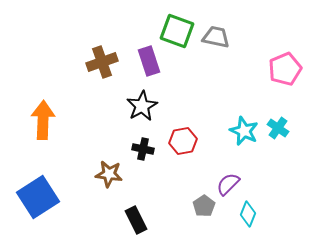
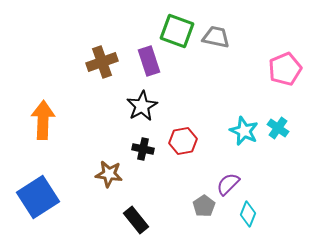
black rectangle: rotated 12 degrees counterclockwise
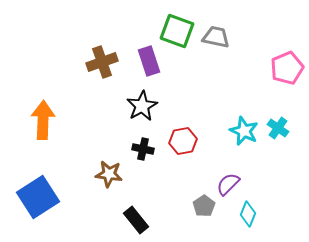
pink pentagon: moved 2 px right, 1 px up
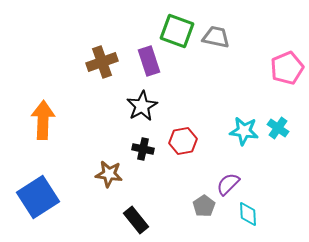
cyan star: rotated 16 degrees counterclockwise
cyan diamond: rotated 25 degrees counterclockwise
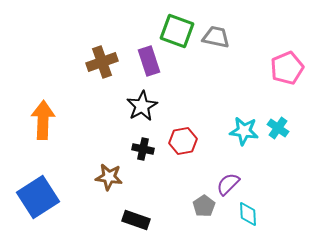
brown star: moved 3 px down
black rectangle: rotated 32 degrees counterclockwise
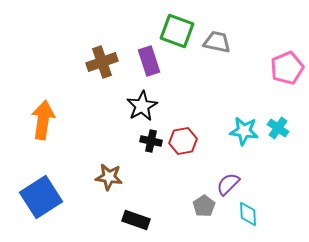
gray trapezoid: moved 1 px right, 5 px down
orange arrow: rotated 6 degrees clockwise
black cross: moved 8 px right, 8 px up
blue square: moved 3 px right
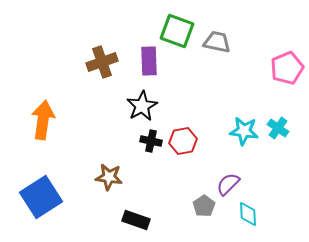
purple rectangle: rotated 16 degrees clockwise
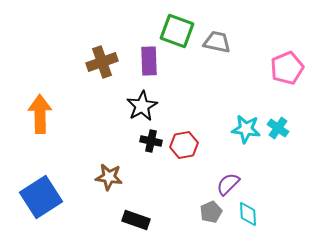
orange arrow: moved 3 px left, 6 px up; rotated 9 degrees counterclockwise
cyan star: moved 2 px right, 2 px up
red hexagon: moved 1 px right, 4 px down
gray pentagon: moved 7 px right, 6 px down; rotated 10 degrees clockwise
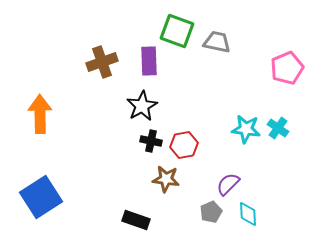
brown star: moved 57 px right, 2 px down
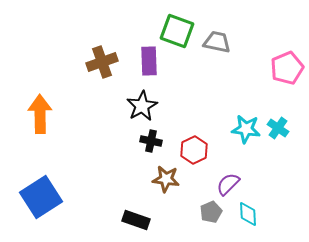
red hexagon: moved 10 px right, 5 px down; rotated 16 degrees counterclockwise
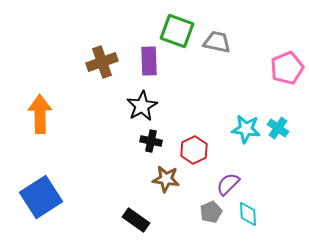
black rectangle: rotated 16 degrees clockwise
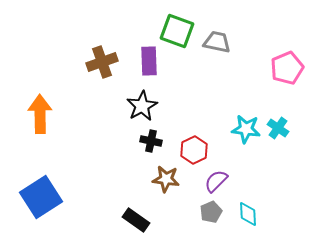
purple semicircle: moved 12 px left, 3 px up
